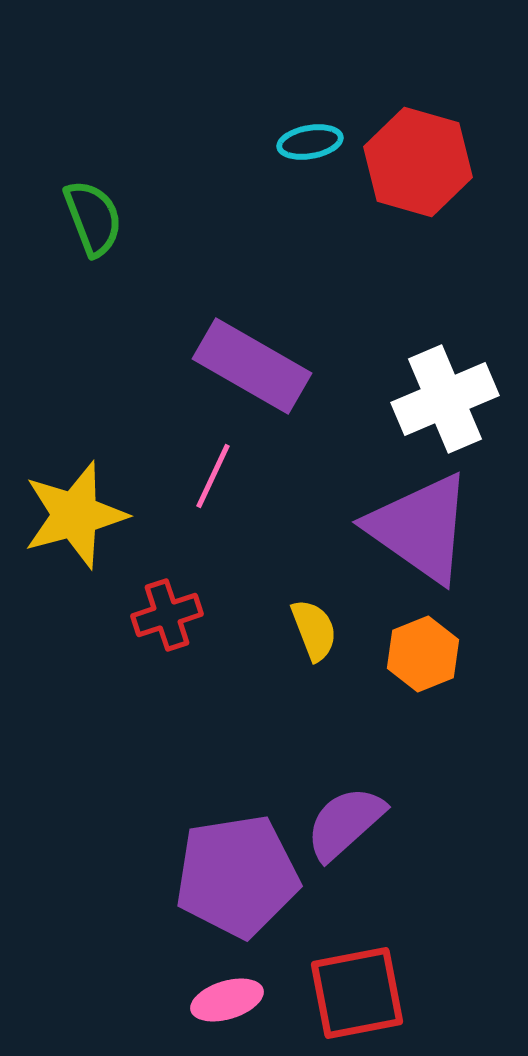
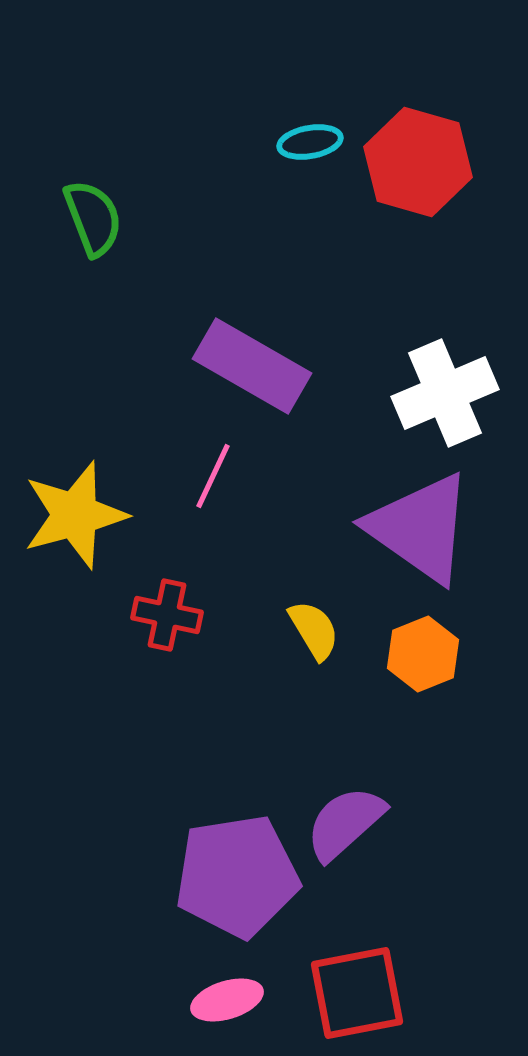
white cross: moved 6 px up
red cross: rotated 30 degrees clockwise
yellow semicircle: rotated 10 degrees counterclockwise
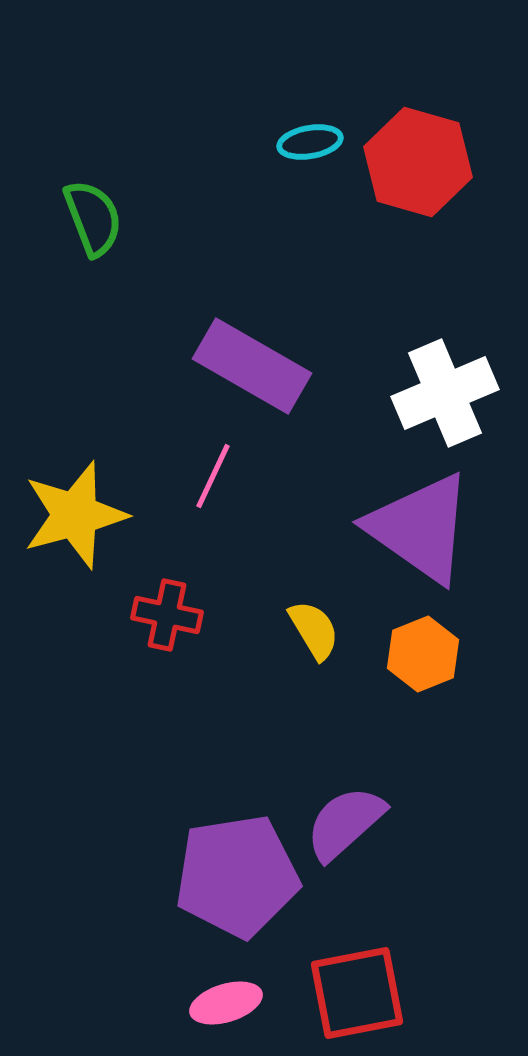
pink ellipse: moved 1 px left, 3 px down
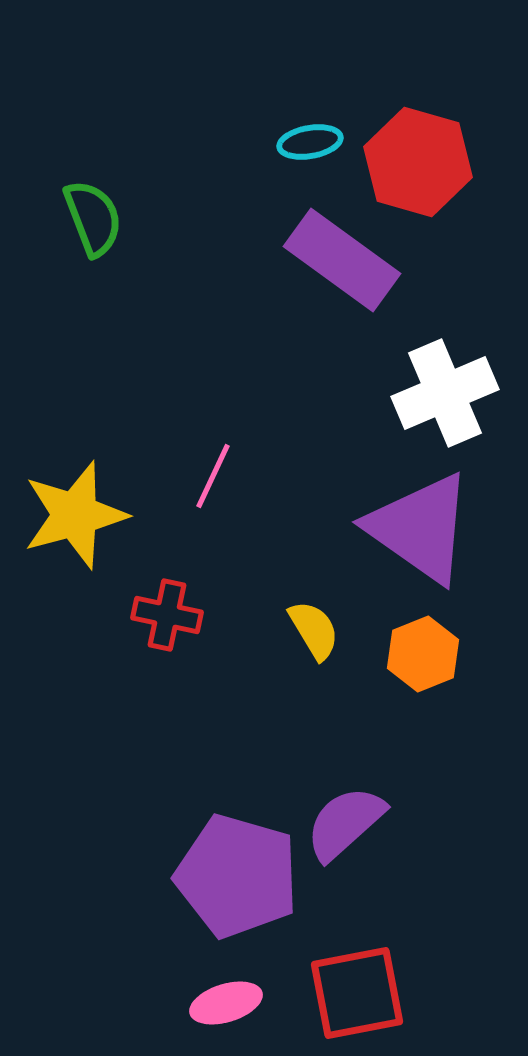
purple rectangle: moved 90 px right, 106 px up; rotated 6 degrees clockwise
purple pentagon: rotated 25 degrees clockwise
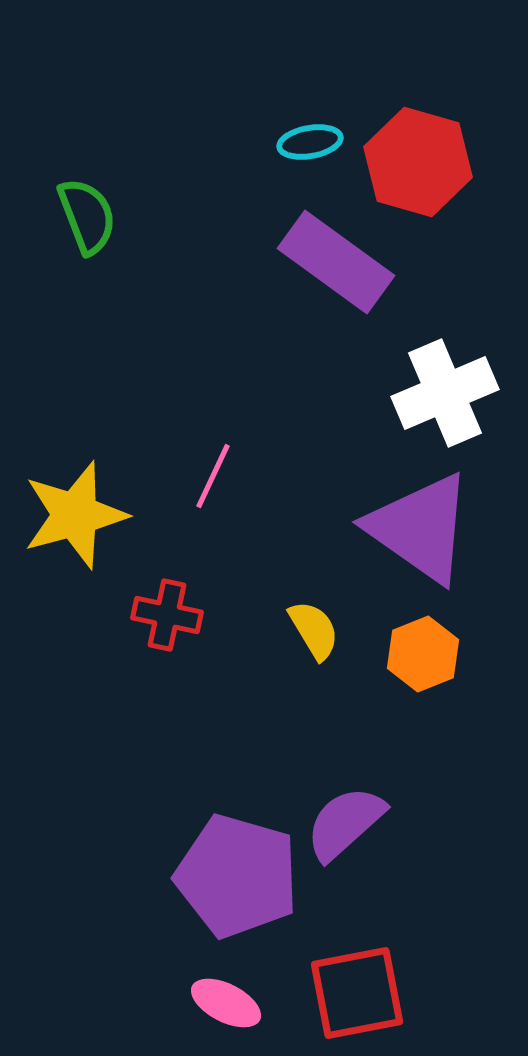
green semicircle: moved 6 px left, 2 px up
purple rectangle: moved 6 px left, 2 px down
pink ellipse: rotated 44 degrees clockwise
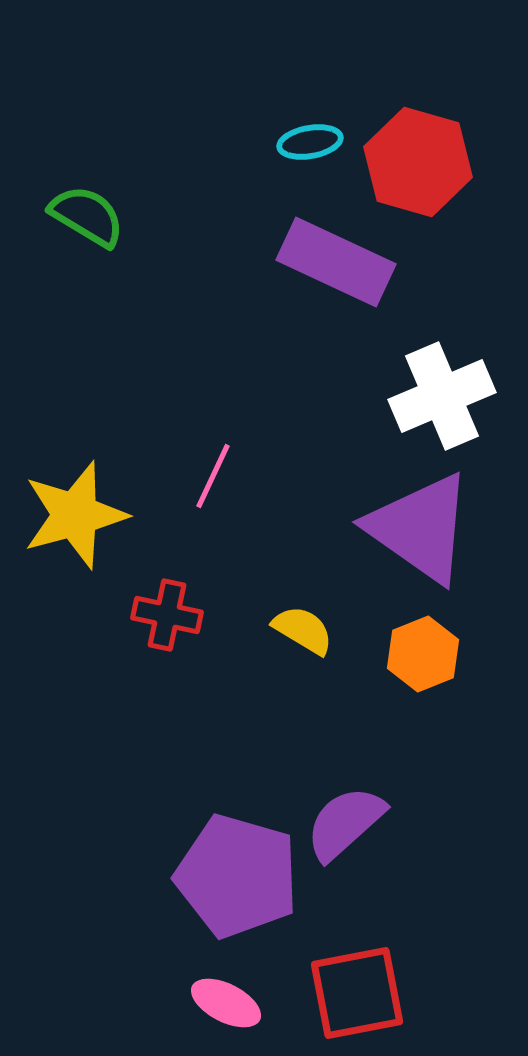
green semicircle: rotated 38 degrees counterclockwise
purple rectangle: rotated 11 degrees counterclockwise
white cross: moved 3 px left, 3 px down
yellow semicircle: moved 11 px left; rotated 28 degrees counterclockwise
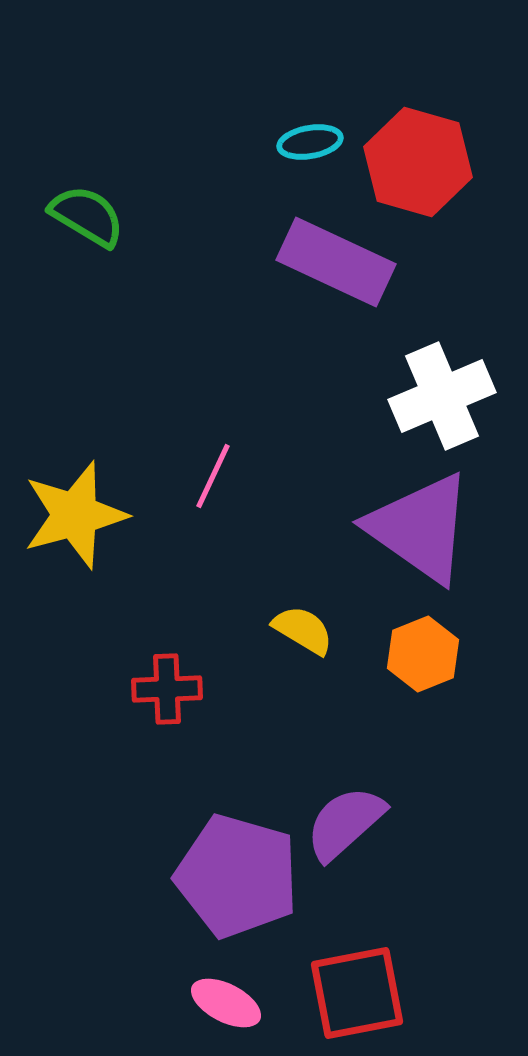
red cross: moved 74 px down; rotated 14 degrees counterclockwise
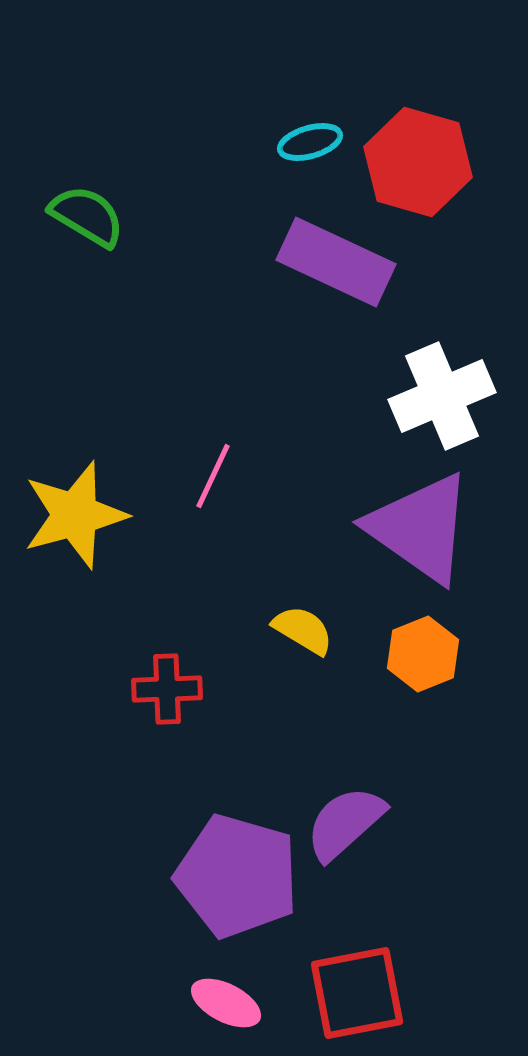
cyan ellipse: rotated 6 degrees counterclockwise
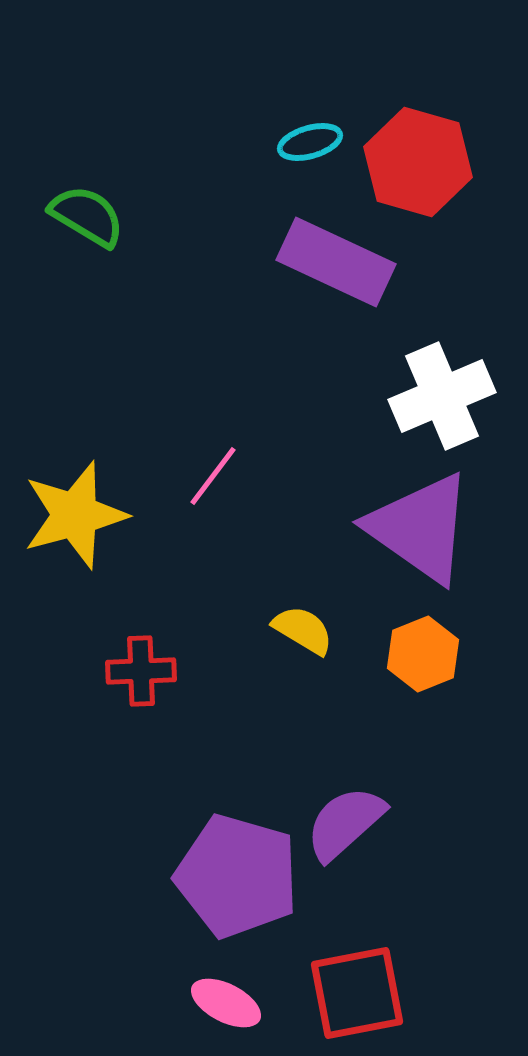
pink line: rotated 12 degrees clockwise
red cross: moved 26 px left, 18 px up
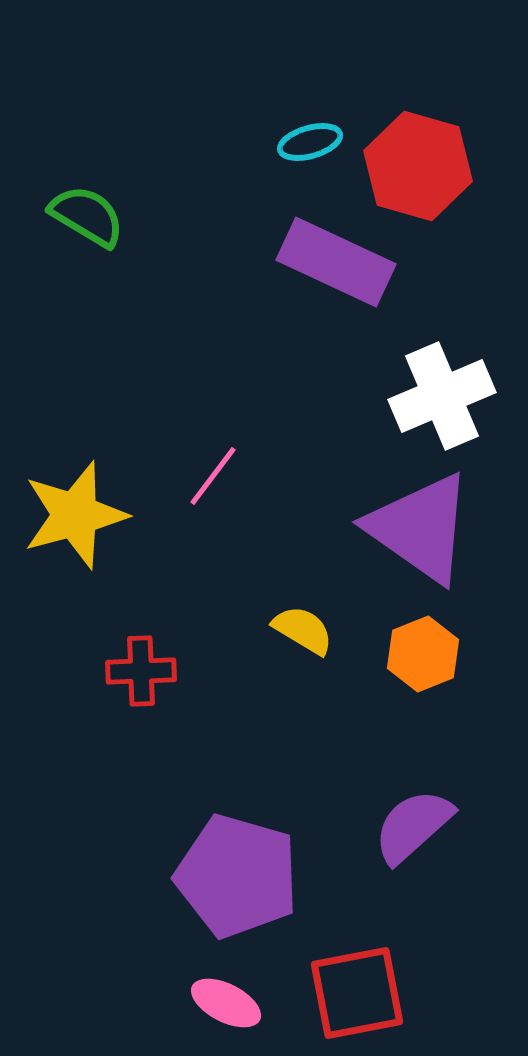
red hexagon: moved 4 px down
purple semicircle: moved 68 px right, 3 px down
